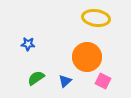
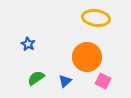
blue star: rotated 24 degrees clockwise
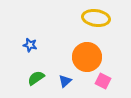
blue star: moved 2 px right, 1 px down; rotated 16 degrees counterclockwise
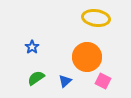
blue star: moved 2 px right, 2 px down; rotated 24 degrees clockwise
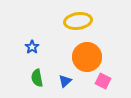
yellow ellipse: moved 18 px left, 3 px down; rotated 16 degrees counterclockwise
green semicircle: moved 1 px right; rotated 66 degrees counterclockwise
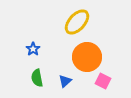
yellow ellipse: moved 1 px left, 1 px down; rotated 40 degrees counterclockwise
blue star: moved 1 px right, 2 px down
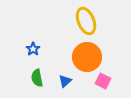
yellow ellipse: moved 9 px right, 1 px up; rotated 64 degrees counterclockwise
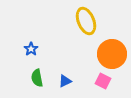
blue star: moved 2 px left
orange circle: moved 25 px right, 3 px up
blue triangle: rotated 16 degrees clockwise
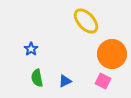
yellow ellipse: rotated 20 degrees counterclockwise
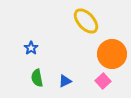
blue star: moved 1 px up
pink square: rotated 21 degrees clockwise
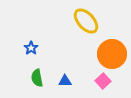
blue triangle: rotated 24 degrees clockwise
